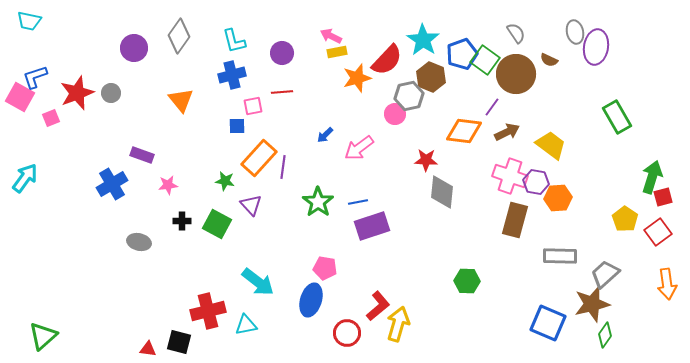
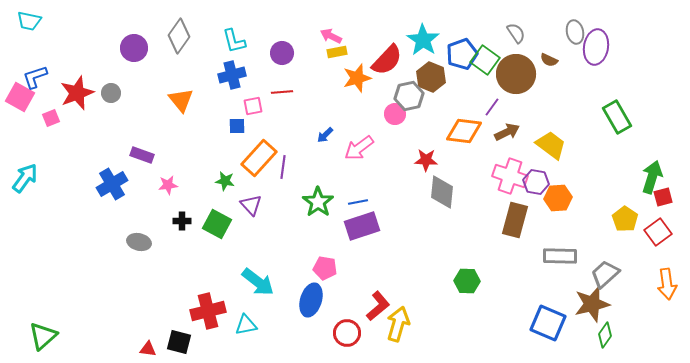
purple rectangle at (372, 226): moved 10 px left
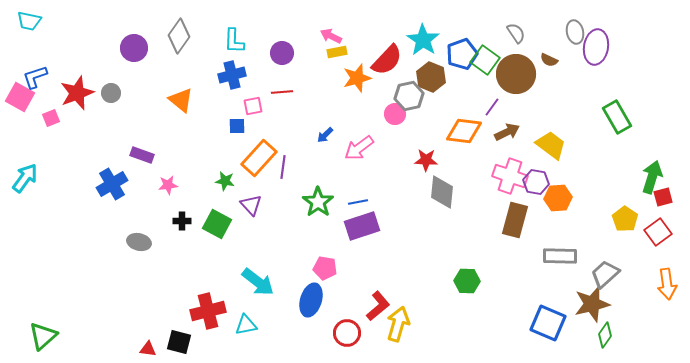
cyan L-shape at (234, 41): rotated 16 degrees clockwise
orange triangle at (181, 100): rotated 12 degrees counterclockwise
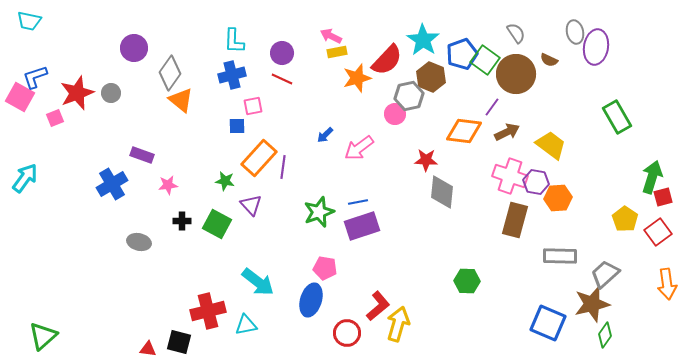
gray diamond at (179, 36): moved 9 px left, 37 px down
red line at (282, 92): moved 13 px up; rotated 30 degrees clockwise
pink square at (51, 118): moved 4 px right
green star at (318, 202): moved 1 px right, 10 px down; rotated 16 degrees clockwise
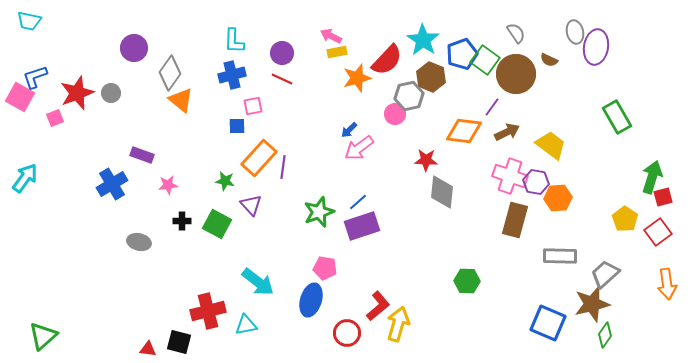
blue arrow at (325, 135): moved 24 px right, 5 px up
blue line at (358, 202): rotated 30 degrees counterclockwise
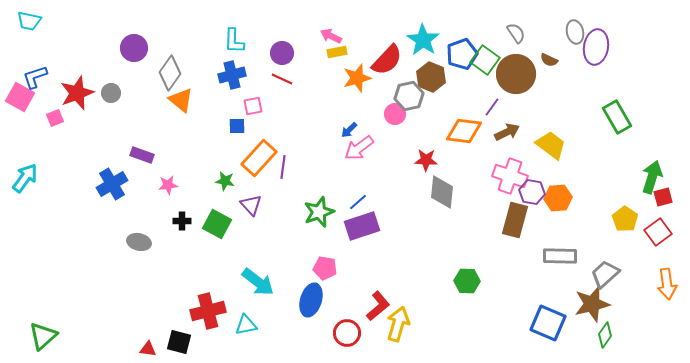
purple hexagon at (536, 182): moved 4 px left, 10 px down
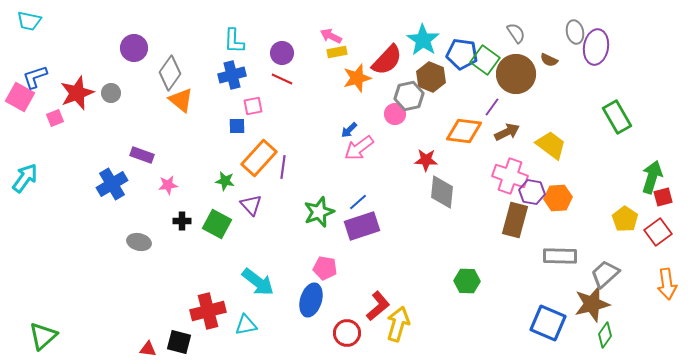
blue pentagon at (462, 54): rotated 28 degrees clockwise
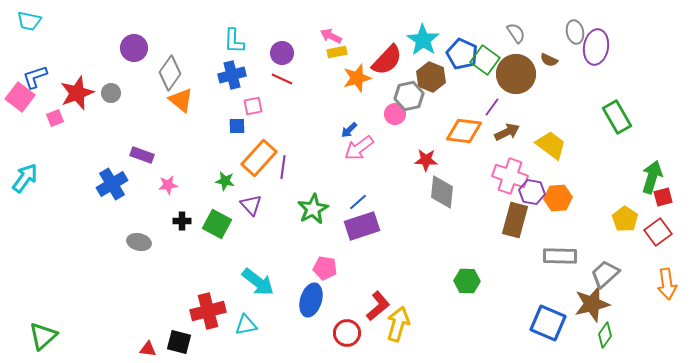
blue pentagon at (462, 54): rotated 16 degrees clockwise
pink square at (20, 97): rotated 8 degrees clockwise
green star at (319, 212): moved 6 px left, 3 px up; rotated 8 degrees counterclockwise
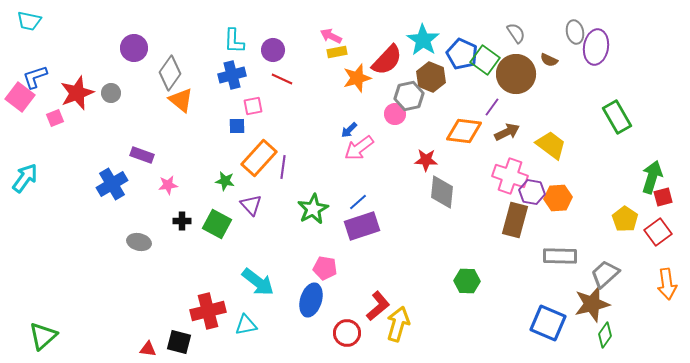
purple circle at (282, 53): moved 9 px left, 3 px up
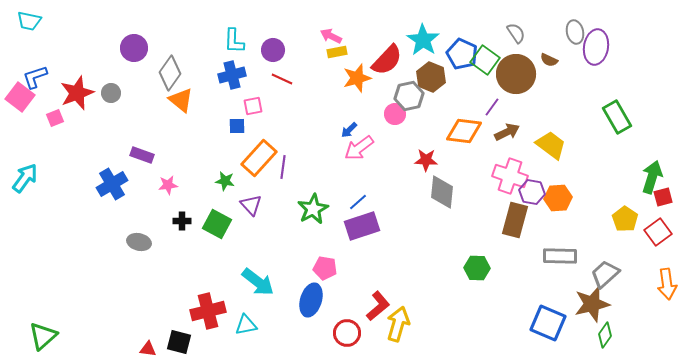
green hexagon at (467, 281): moved 10 px right, 13 px up
